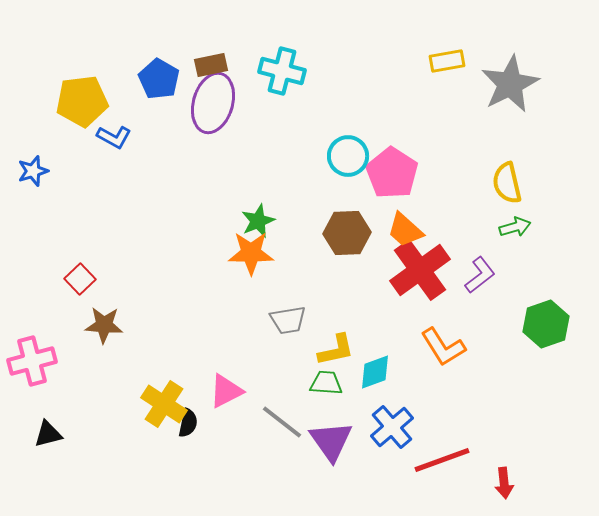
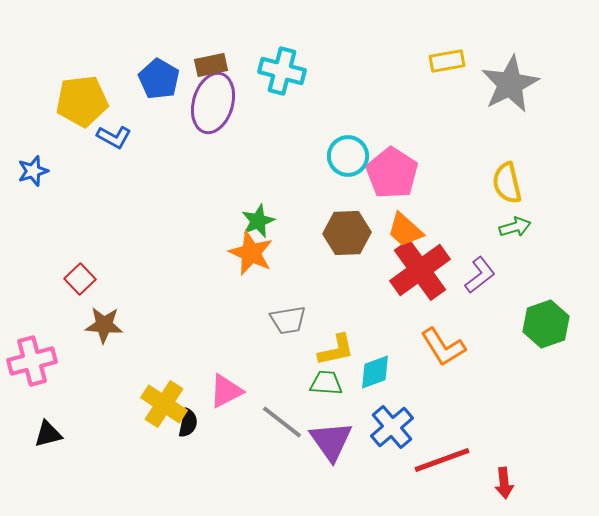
orange star: rotated 24 degrees clockwise
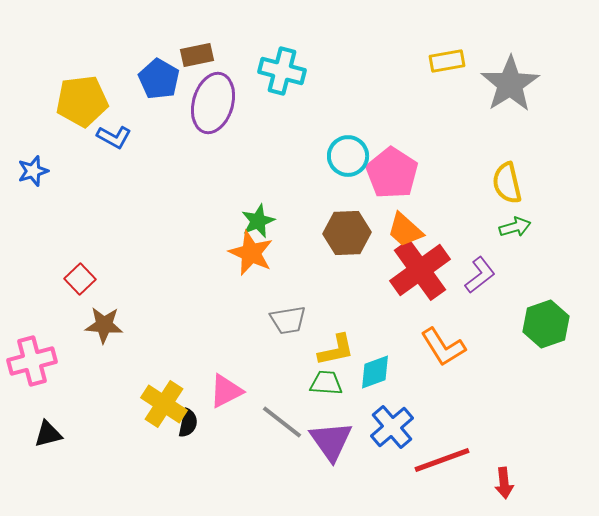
brown rectangle: moved 14 px left, 10 px up
gray star: rotated 6 degrees counterclockwise
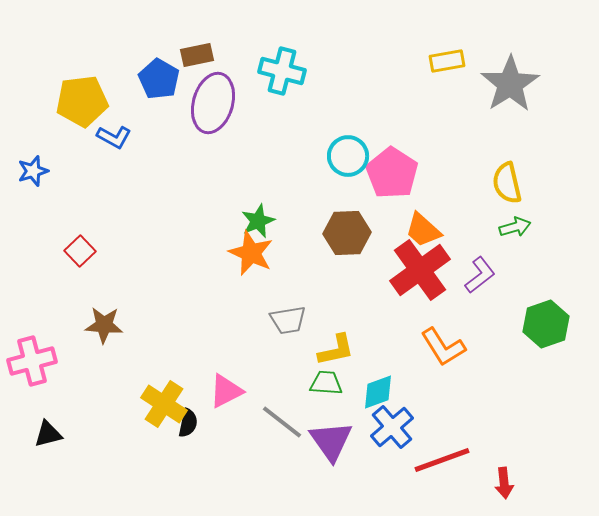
orange trapezoid: moved 18 px right
red square: moved 28 px up
cyan diamond: moved 3 px right, 20 px down
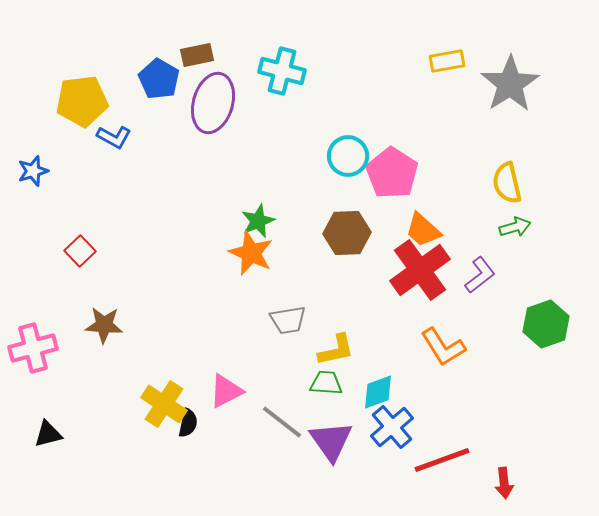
pink cross: moved 1 px right, 13 px up
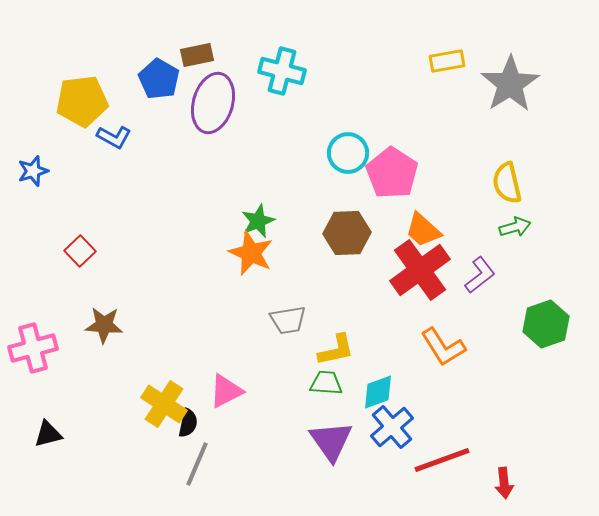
cyan circle: moved 3 px up
gray line: moved 85 px left, 42 px down; rotated 75 degrees clockwise
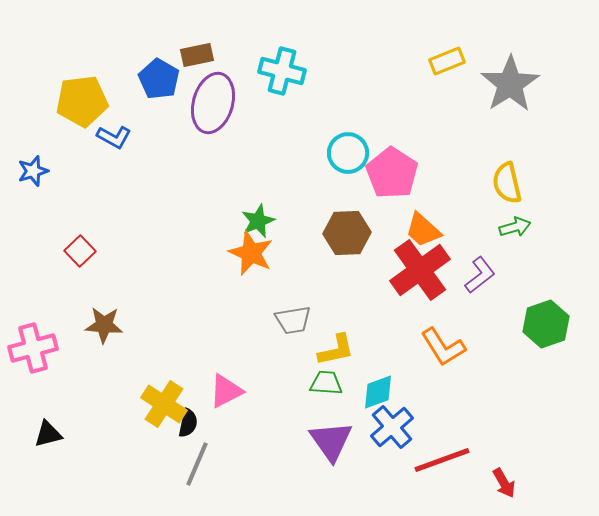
yellow rectangle: rotated 12 degrees counterclockwise
gray trapezoid: moved 5 px right
red arrow: rotated 24 degrees counterclockwise
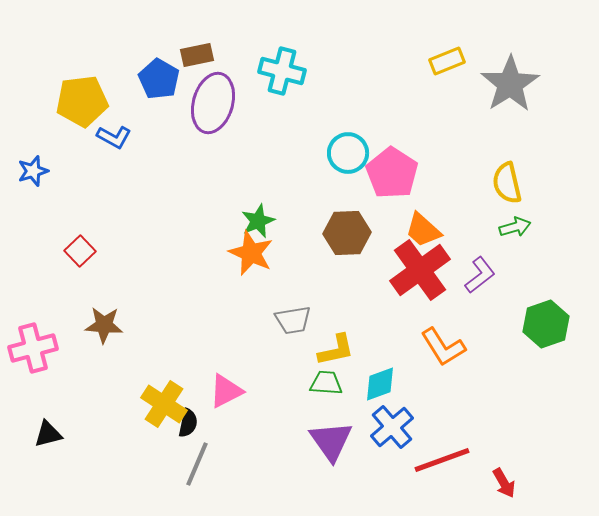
cyan diamond: moved 2 px right, 8 px up
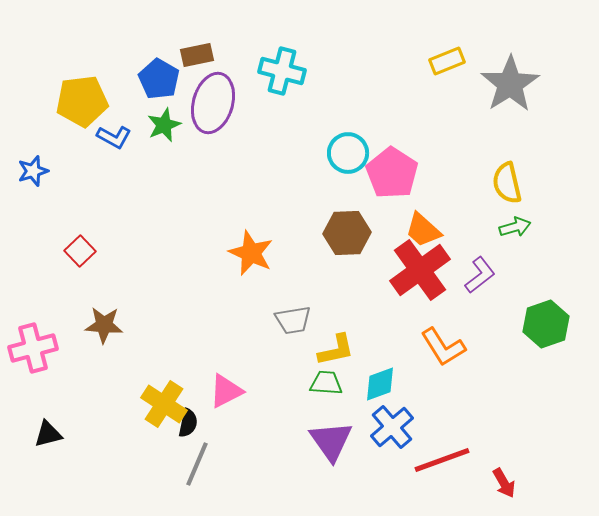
green star: moved 94 px left, 96 px up
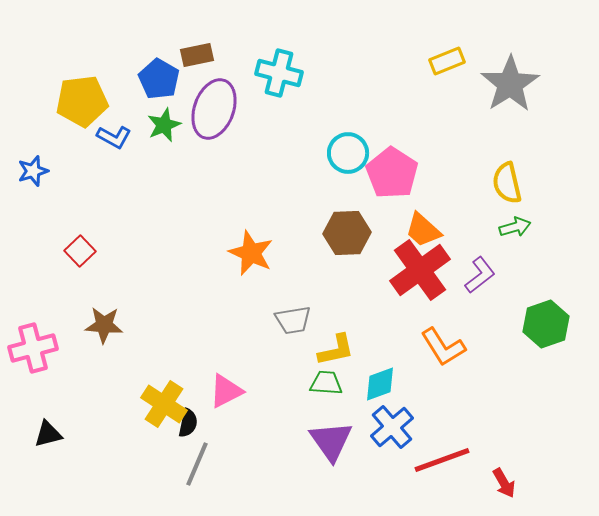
cyan cross: moved 3 px left, 2 px down
purple ellipse: moved 1 px right, 6 px down; rotated 4 degrees clockwise
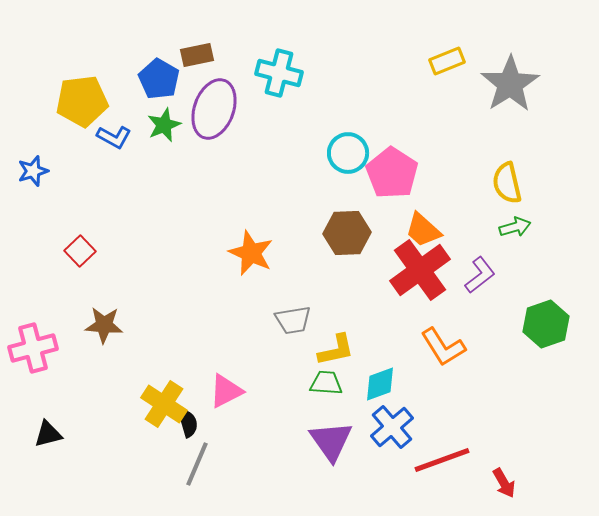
black semicircle: rotated 28 degrees counterclockwise
